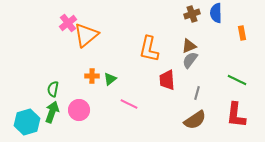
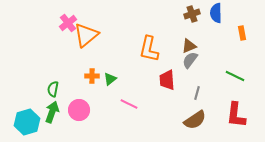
green line: moved 2 px left, 4 px up
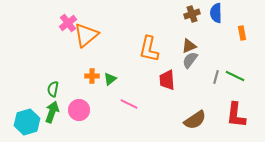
gray line: moved 19 px right, 16 px up
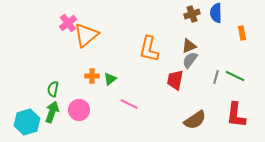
red trapezoid: moved 8 px right; rotated 15 degrees clockwise
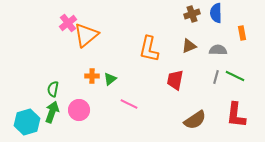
gray semicircle: moved 28 px right, 10 px up; rotated 54 degrees clockwise
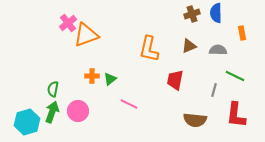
orange triangle: rotated 20 degrees clockwise
gray line: moved 2 px left, 13 px down
pink circle: moved 1 px left, 1 px down
brown semicircle: rotated 40 degrees clockwise
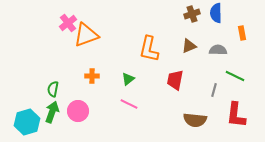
green triangle: moved 18 px right
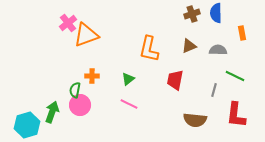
green semicircle: moved 22 px right, 1 px down
pink circle: moved 2 px right, 6 px up
cyan hexagon: moved 3 px down
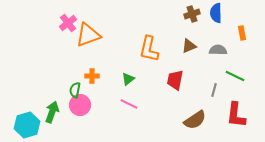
orange triangle: moved 2 px right
brown semicircle: rotated 40 degrees counterclockwise
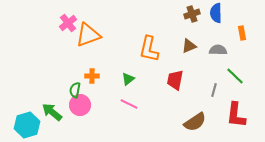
green line: rotated 18 degrees clockwise
green arrow: rotated 70 degrees counterclockwise
brown semicircle: moved 2 px down
